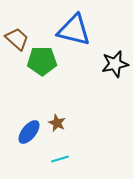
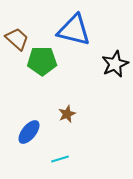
black star: rotated 12 degrees counterclockwise
brown star: moved 10 px right, 9 px up; rotated 24 degrees clockwise
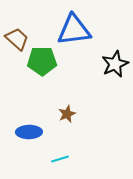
blue triangle: rotated 21 degrees counterclockwise
blue ellipse: rotated 50 degrees clockwise
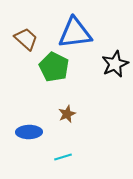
blue triangle: moved 1 px right, 3 px down
brown trapezoid: moved 9 px right
green pentagon: moved 12 px right, 6 px down; rotated 28 degrees clockwise
cyan line: moved 3 px right, 2 px up
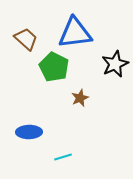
brown star: moved 13 px right, 16 px up
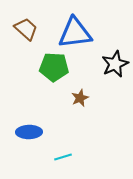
brown trapezoid: moved 10 px up
green pentagon: rotated 24 degrees counterclockwise
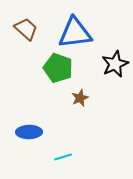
green pentagon: moved 4 px right, 1 px down; rotated 16 degrees clockwise
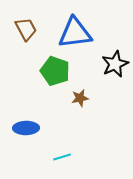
brown trapezoid: rotated 20 degrees clockwise
green pentagon: moved 3 px left, 3 px down
brown star: rotated 12 degrees clockwise
blue ellipse: moved 3 px left, 4 px up
cyan line: moved 1 px left
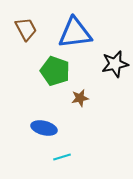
black star: rotated 12 degrees clockwise
blue ellipse: moved 18 px right; rotated 15 degrees clockwise
